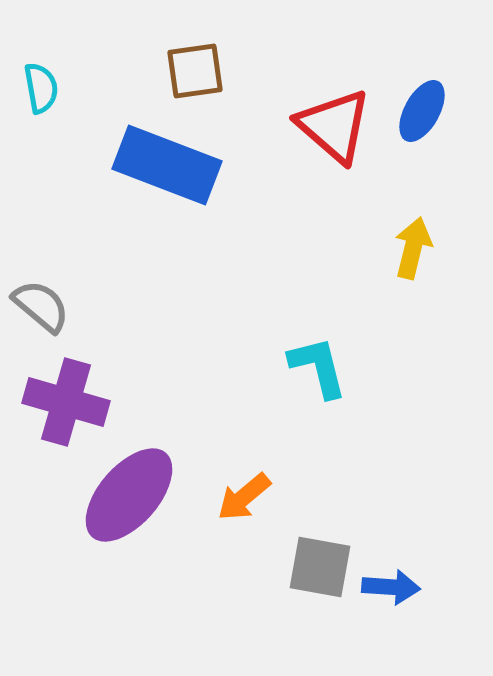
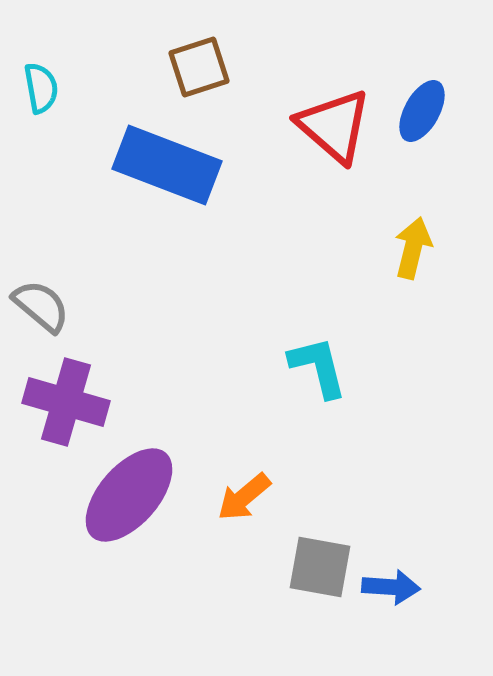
brown square: moved 4 px right, 4 px up; rotated 10 degrees counterclockwise
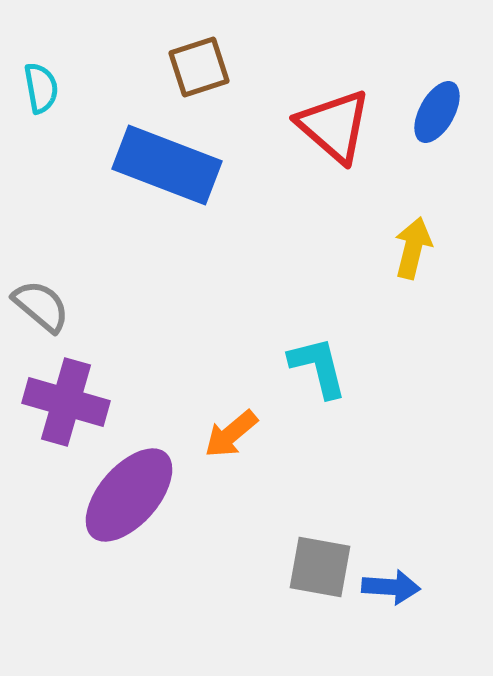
blue ellipse: moved 15 px right, 1 px down
orange arrow: moved 13 px left, 63 px up
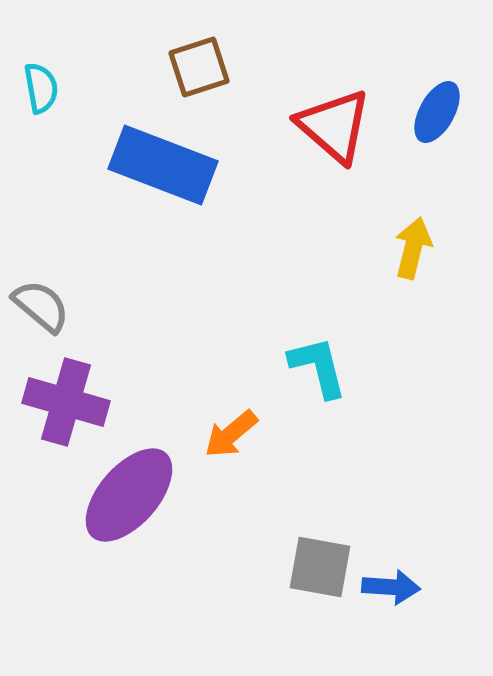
blue rectangle: moved 4 px left
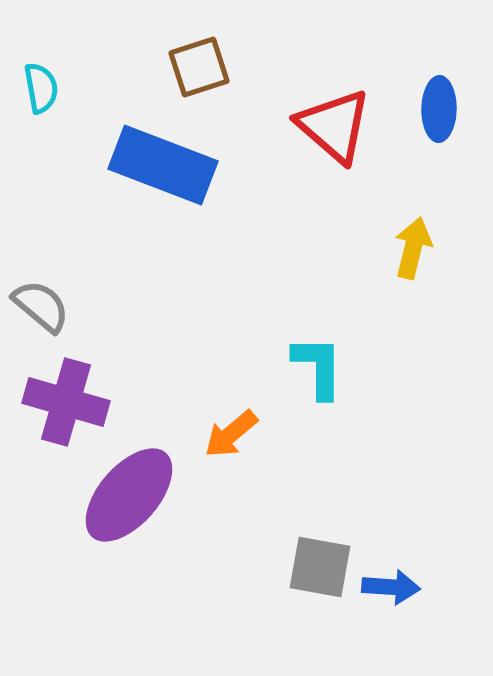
blue ellipse: moved 2 px right, 3 px up; rotated 28 degrees counterclockwise
cyan L-shape: rotated 14 degrees clockwise
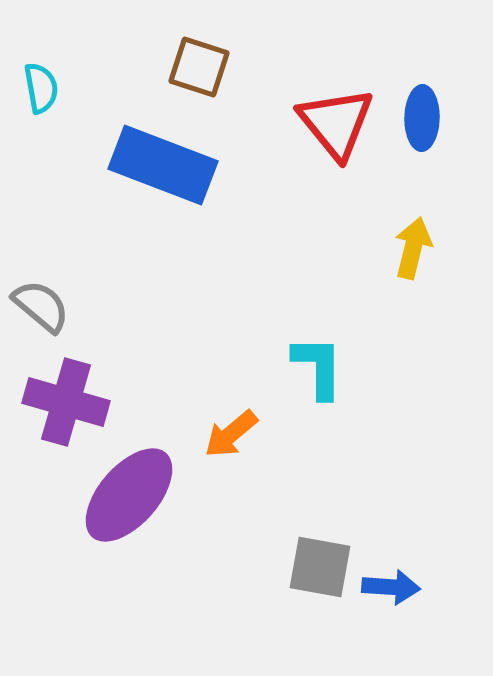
brown square: rotated 36 degrees clockwise
blue ellipse: moved 17 px left, 9 px down
red triangle: moved 2 px right, 3 px up; rotated 10 degrees clockwise
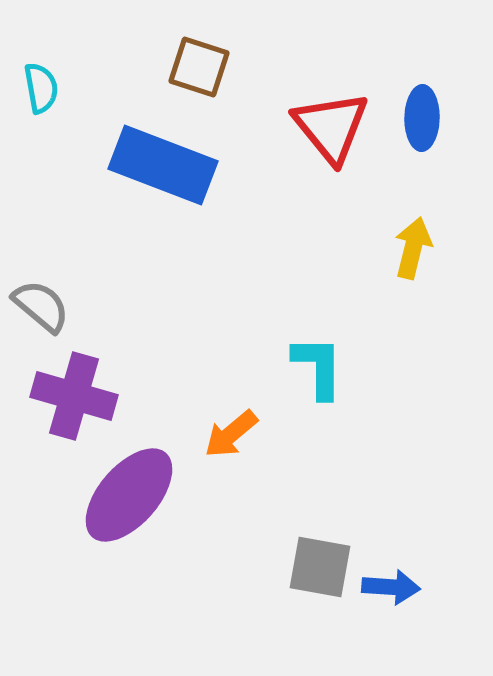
red triangle: moved 5 px left, 4 px down
purple cross: moved 8 px right, 6 px up
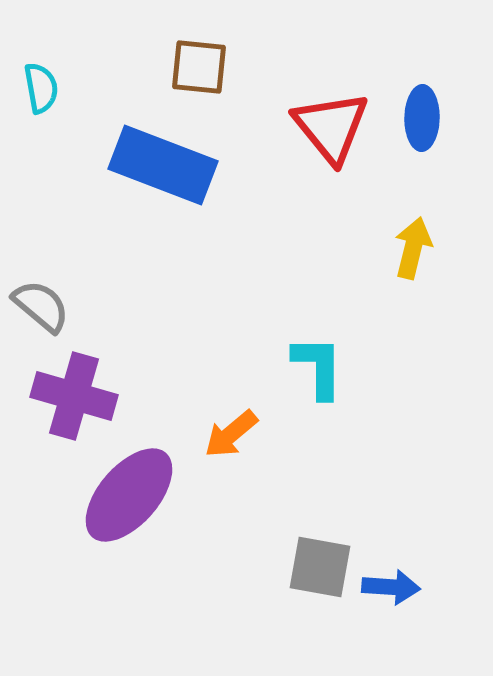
brown square: rotated 12 degrees counterclockwise
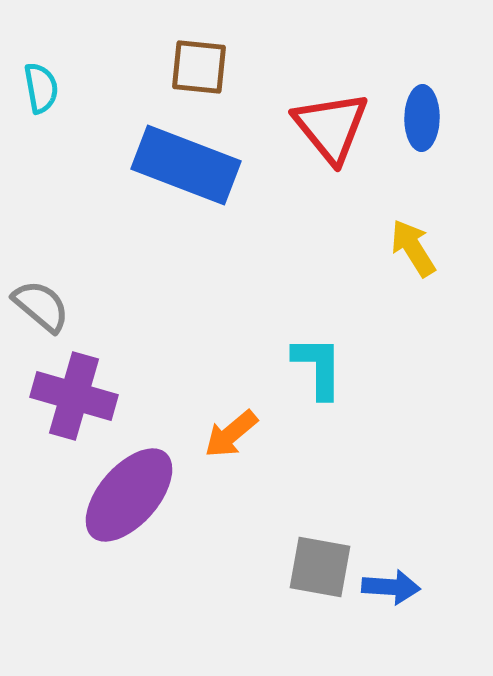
blue rectangle: moved 23 px right
yellow arrow: rotated 46 degrees counterclockwise
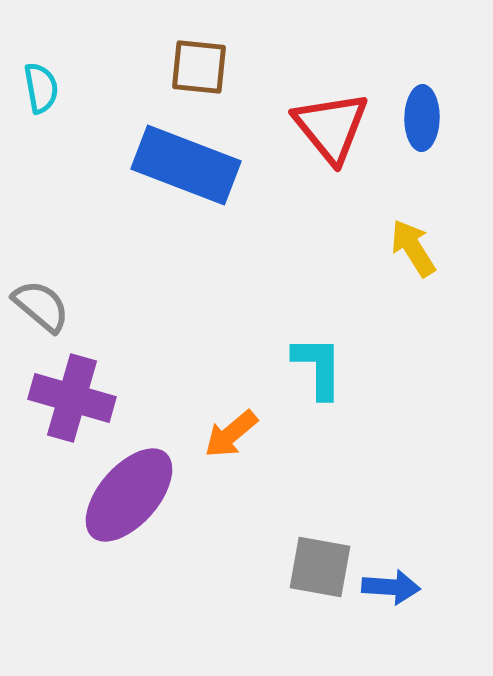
purple cross: moved 2 px left, 2 px down
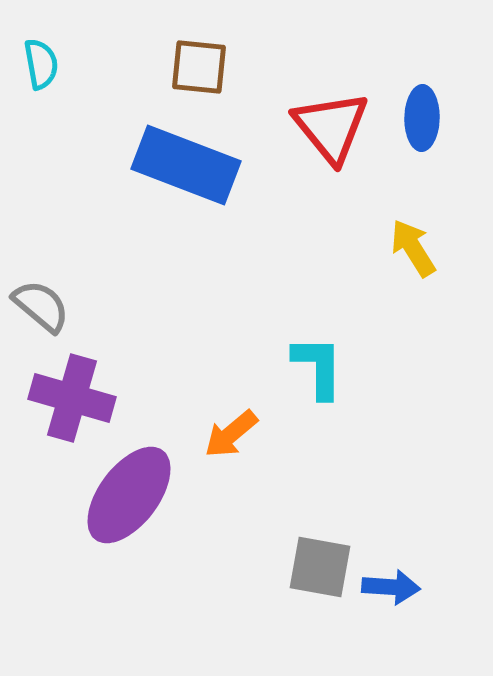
cyan semicircle: moved 24 px up
purple ellipse: rotated 4 degrees counterclockwise
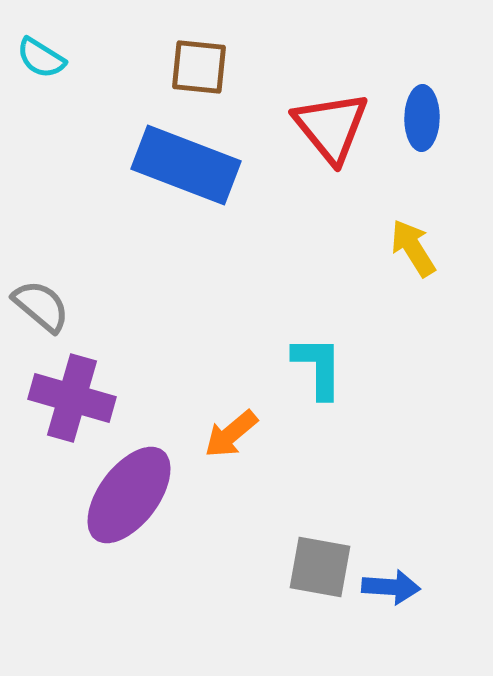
cyan semicircle: moved 6 px up; rotated 132 degrees clockwise
